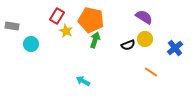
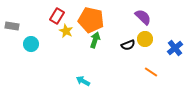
purple semicircle: moved 1 px left; rotated 12 degrees clockwise
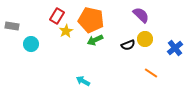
purple semicircle: moved 2 px left, 2 px up
yellow star: rotated 16 degrees clockwise
green arrow: rotated 133 degrees counterclockwise
orange line: moved 1 px down
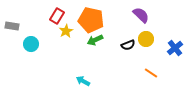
yellow circle: moved 1 px right
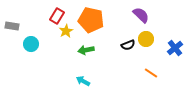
green arrow: moved 9 px left, 10 px down; rotated 14 degrees clockwise
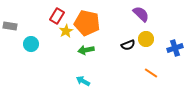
purple semicircle: moved 1 px up
orange pentagon: moved 4 px left, 3 px down
gray rectangle: moved 2 px left
blue cross: rotated 21 degrees clockwise
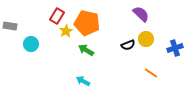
green arrow: rotated 42 degrees clockwise
